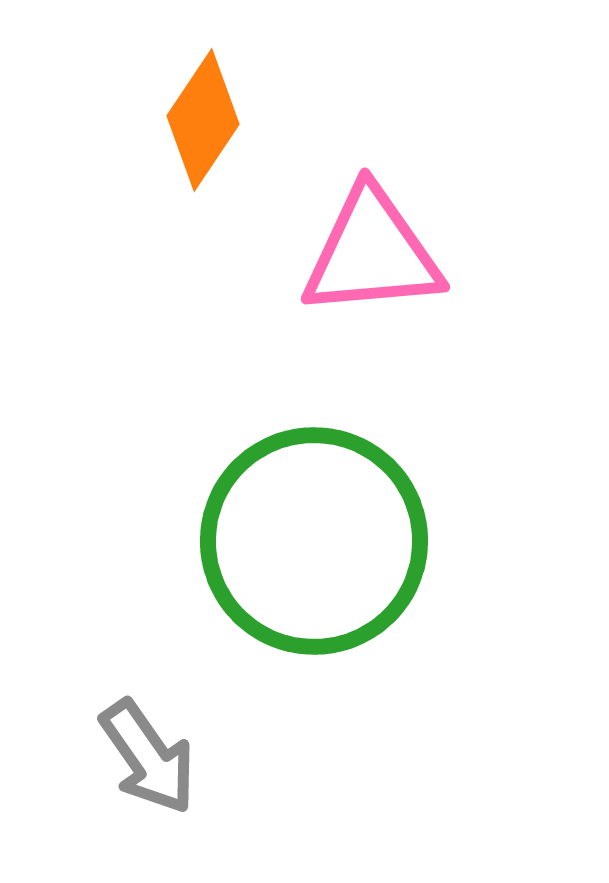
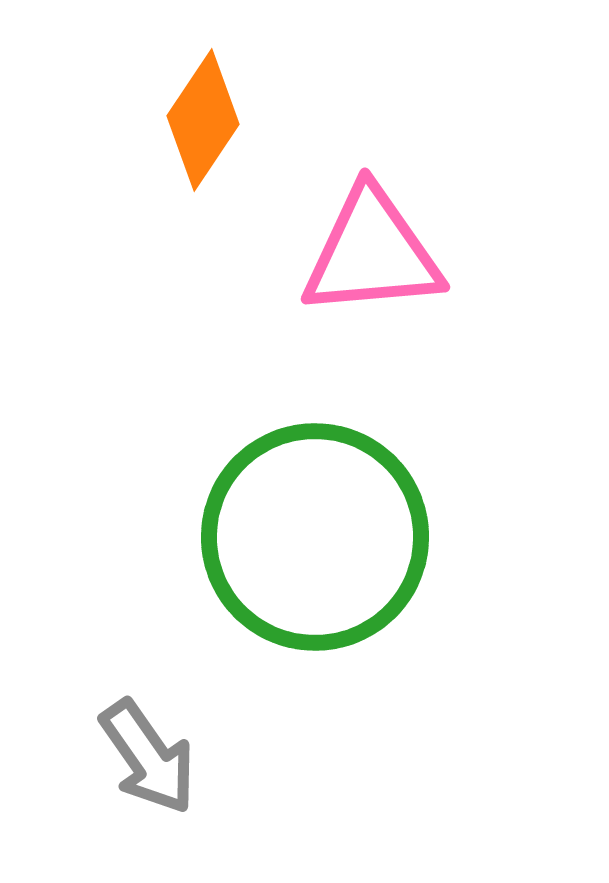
green circle: moved 1 px right, 4 px up
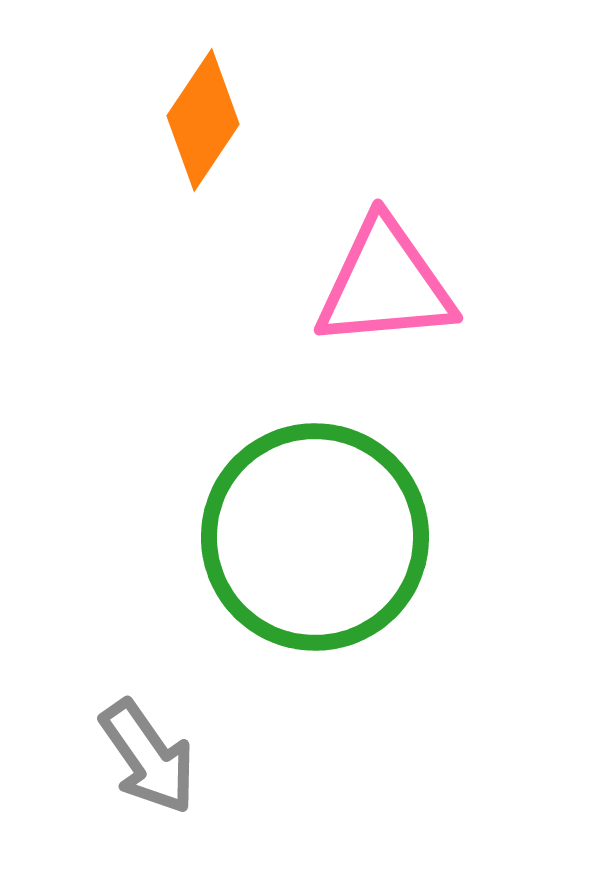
pink triangle: moved 13 px right, 31 px down
